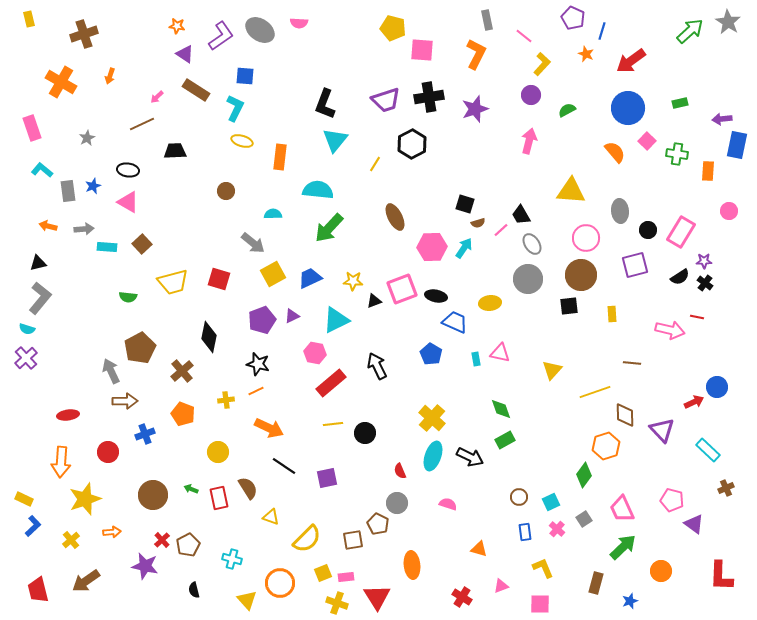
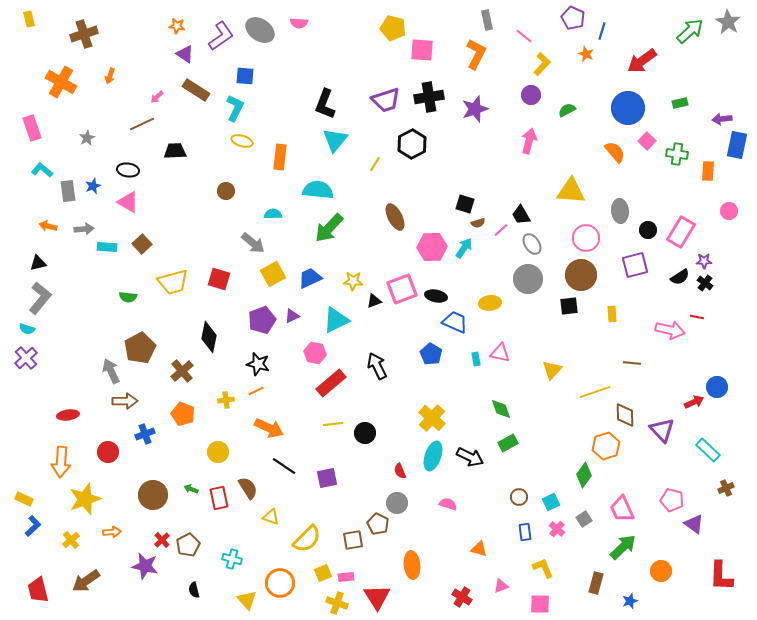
red arrow at (631, 61): moved 11 px right
green rectangle at (505, 440): moved 3 px right, 3 px down
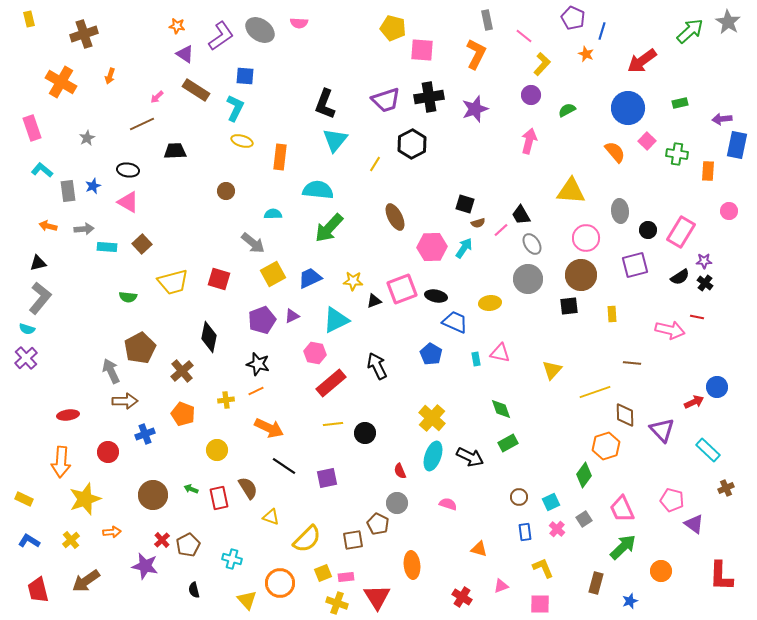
yellow circle at (218, 452): moved 1 px left, 2 px up
blue L-shape at (33, 526): moved 4 px left, 15 px down; rotated 105 degrees counterclockwise
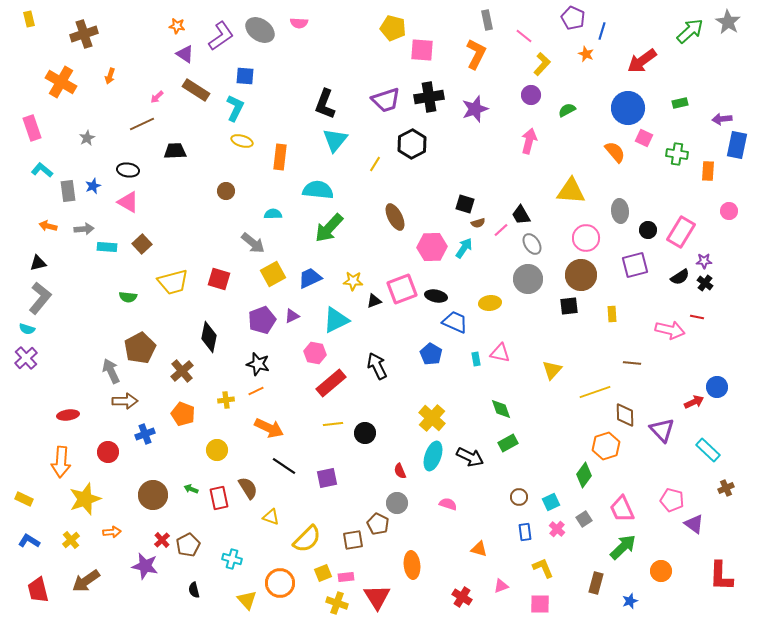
pink square at (647, 141): moved 3 px left, 3 px up; rotated 18 degrees counterclockwise
